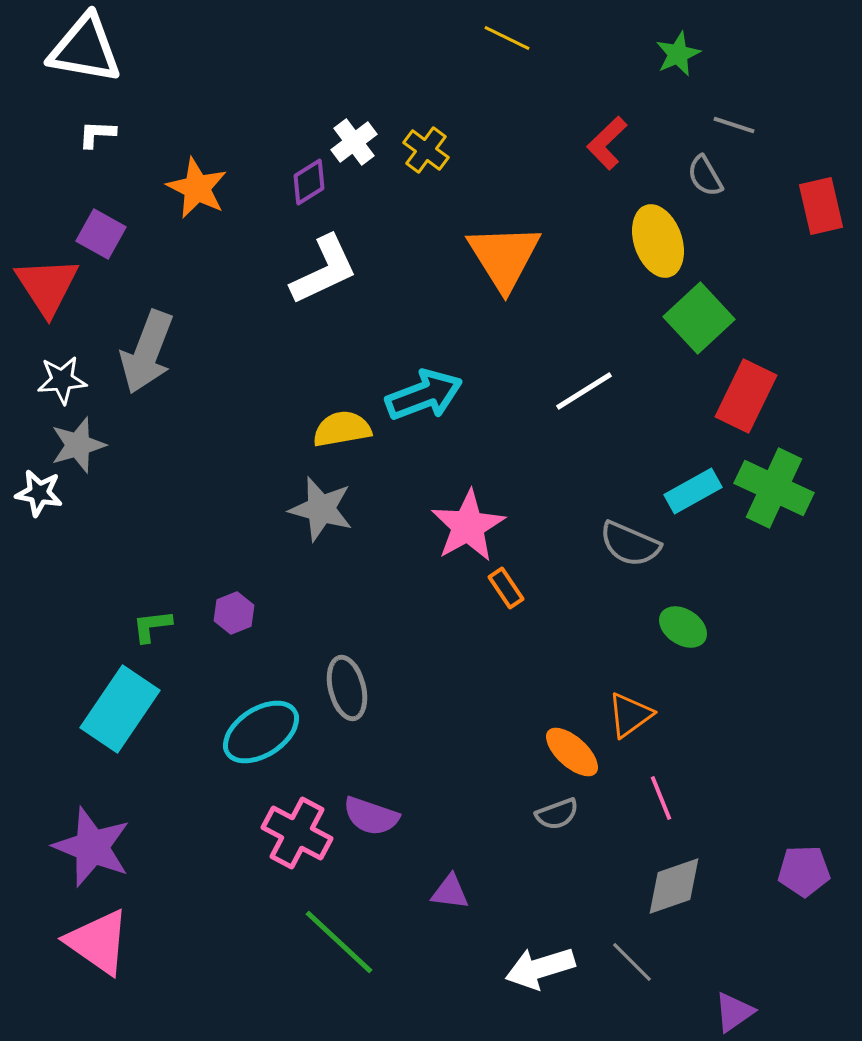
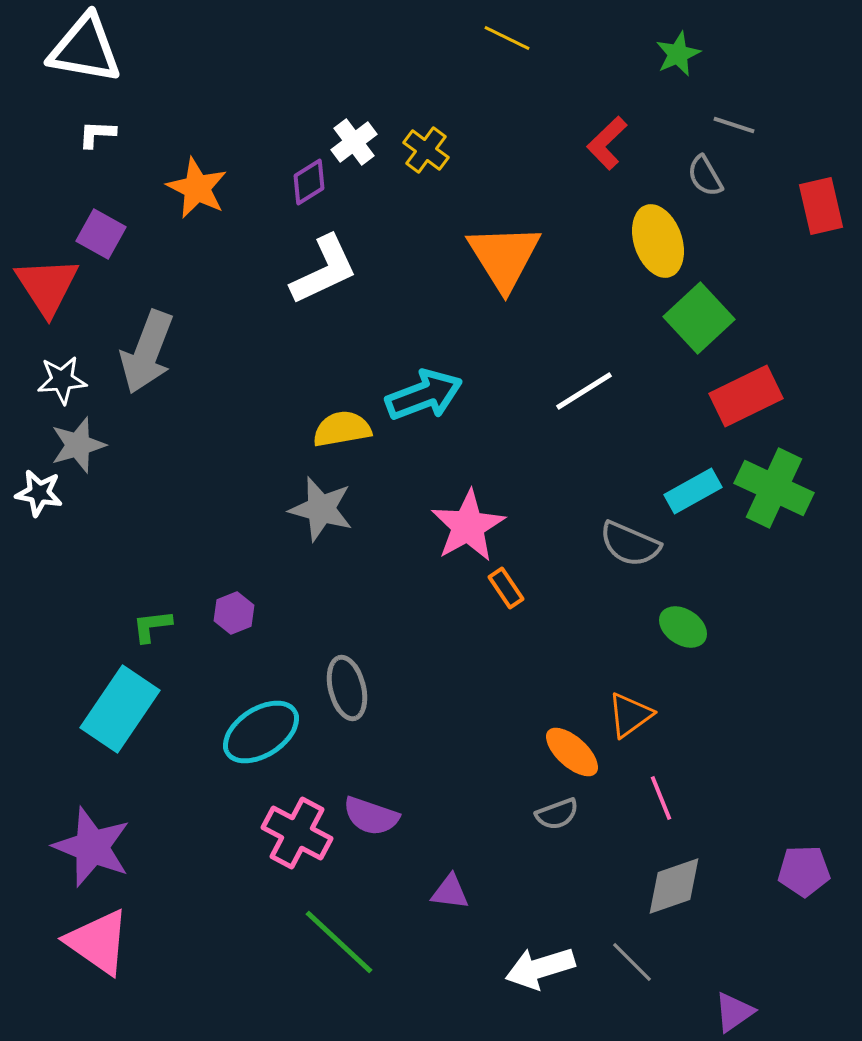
red rectangle at (746, 396): rotated 38 degrees clockwise
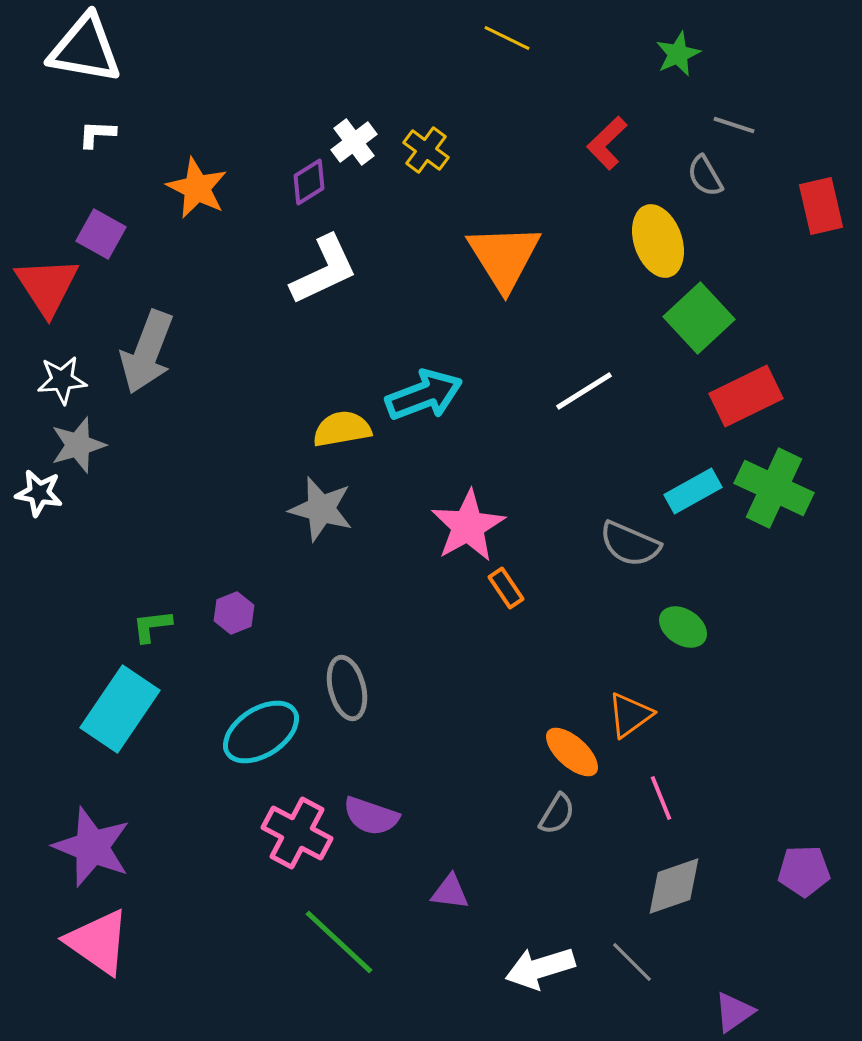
gray semicircle at (557, 814): rotated 39 degrees counterclockwise
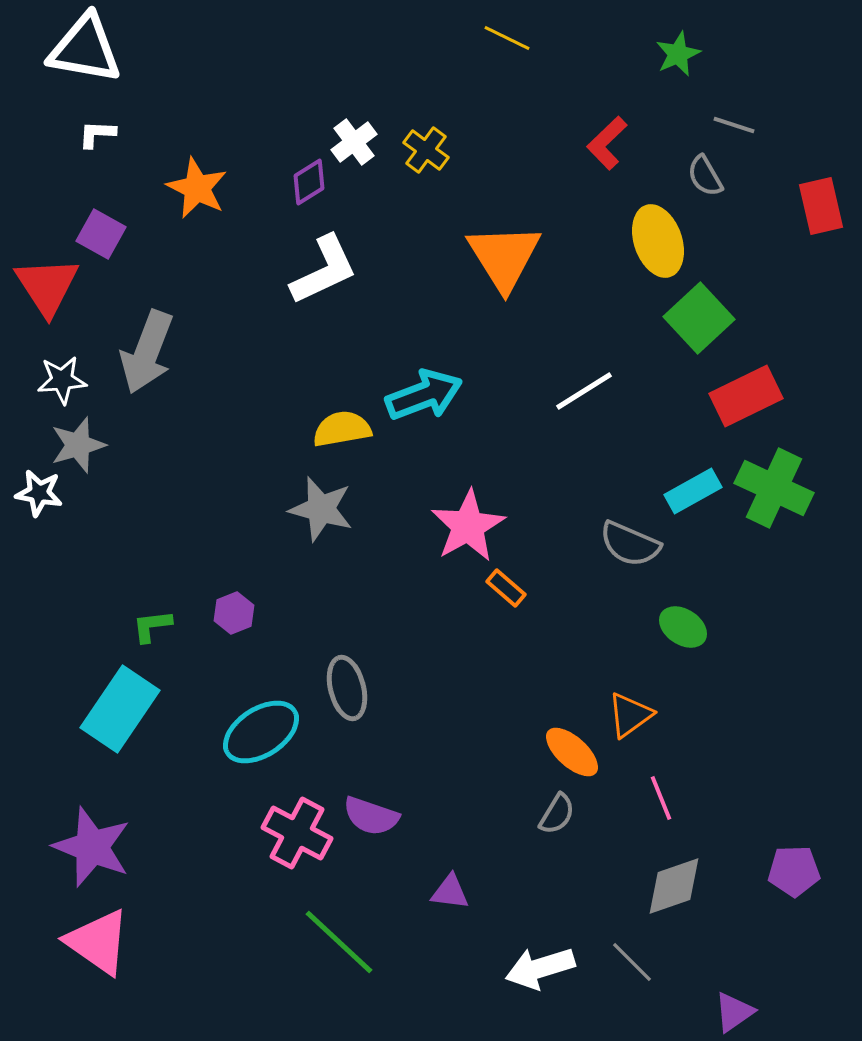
orange rectangle at (506, 588): rotated 15 degrees counterclockwise
purple pentagon at (804, 871): moved 10 px left
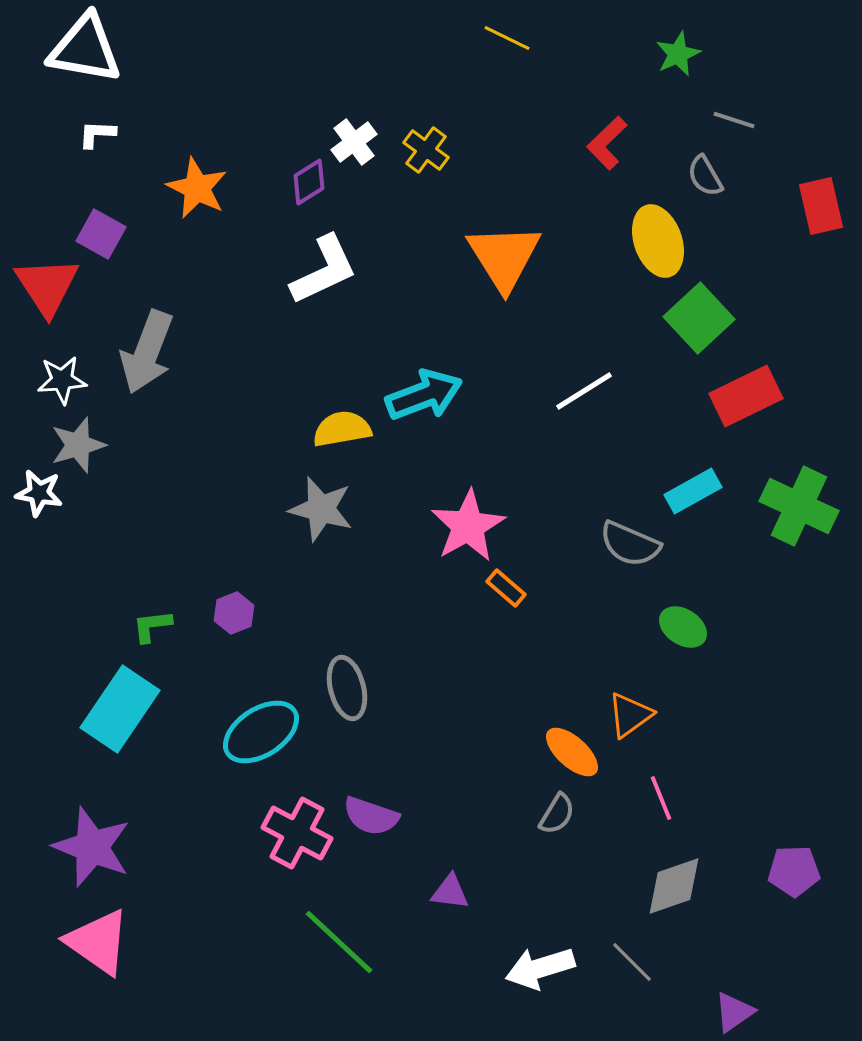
gray line at (734, 125): moved 5 px up
green cross at (774, 488): moved 25 px right, 18 px down
